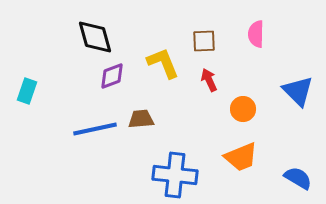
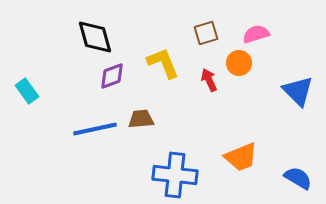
pink semicircle: rotated 72 degrees clockwise
brown square: moved 2 px right, 8 px up; rotated 15 degrees counterclockwise
cyan rectangle: rotated 55 degrees counterclockwise
orange circle: moved 4 px left, 46 px up
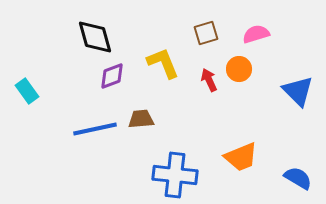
orange circle: moved 6 px down
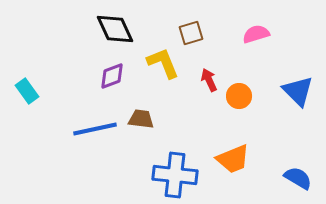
brown square: moved 15 px left
black diamond: moved 20 px right, 8 px up; rotated 9 degrees counterclockwise
orange circle: moved 27 px down
brown trapezoid: rotated 12 degrees clockwise
orange trapezoid: moved 8 px left, 2 px down
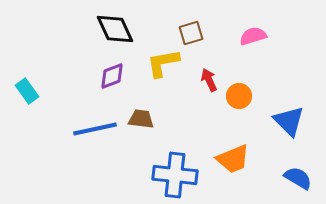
pink semicircle: moved 3 px left, 2 px down
yellow L-shape: rotated 78 degrees counterclockwise
blue triangle: moved 9 px left, 30 px down
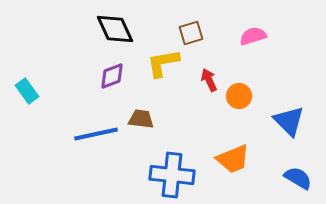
blue line: moved 1 px right, 5 px down
blue cross: moved 3 px left
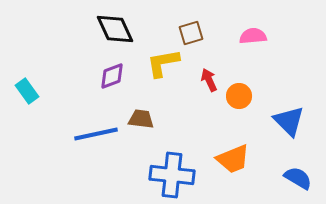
pink semicircle: rotated 12 degrees clockwise
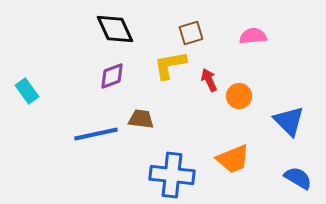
yellow L-shape: moved 7 px right, 2 px down
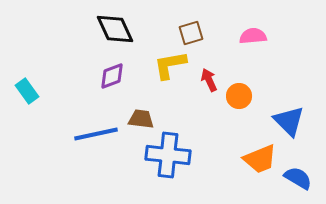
orange trapezoid: moved 27 px right
blue cross: moved 4 px left, 20 px up
